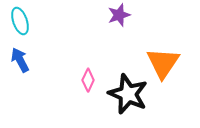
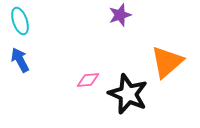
purple star: moved 1 px right
orange triangle: moved 4 px right, 1 px up; rotated 15 degrees clockwise
pink diamond: rotated 60 degrees clockwise
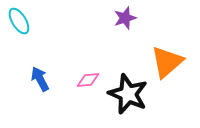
purple star: moved 5 px right, 3 px down
cyan ellipse: moved 1 px left; rotated 12 degrees counterclockwise
blue arrow: moved 20 px right, 19 px down
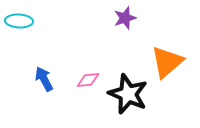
cyan ellipse: rotated 56 degrees counterclockwise
blue arrow: moved 4 px right
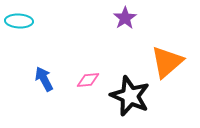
purple star: rotated 15 degrees counterclockwise
black star: moved 2 px right, 2 px down
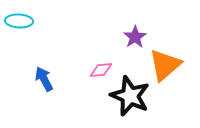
purple star: moved 10 px right, 19 px down
orange triangle: moved 2 px left, 3 px down
pink diamond: moved 13 px right, 10 px up
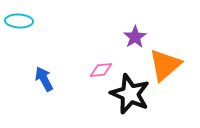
black star: moved 2 px up
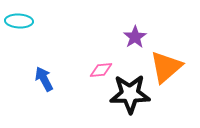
orange triangle: moved 1 px right, 2 px down
black star: rotated 24 degrees counterclockwise
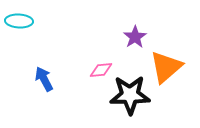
black star: moved 1 px down
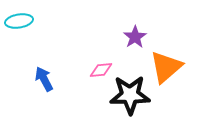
cyan ellipse: rotated 12 degrees counterclockwise
